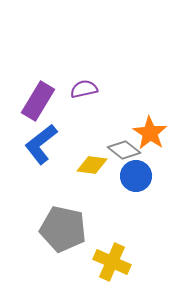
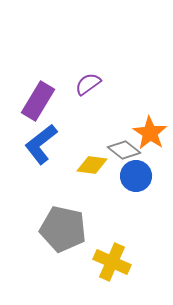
purple semicircle: moved 4 px right, 5 px up; rotated 24 degrees counterclockwise
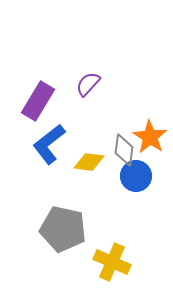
purple semicircle: rotated 12 degrees counterclockwise
orange star: moved 4 px down
blue L-shape: moved 8 px right
gray diamond: rotated 60 degrees clockwise
yellow diamond: moved 3 px left, 3 px up
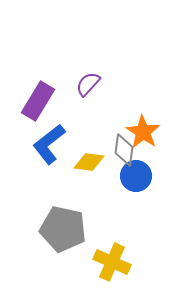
orange star: moved 7 px left, 5 px up
